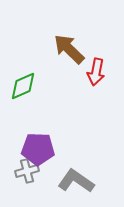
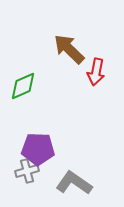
gray L-shape: moved 2 px left, 2 px down
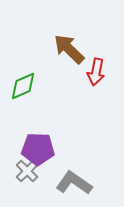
gray cross: rotated 30 degrees counterclockwise
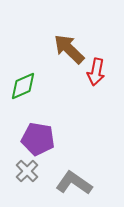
purple pentagon: moved 10 px up; rotated 8 degrees clockwise
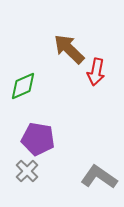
gray L-shape: moved 25 px right, 6 px up
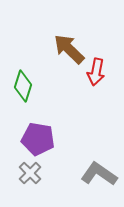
green diamond: rotated 48 degrees counterclockwise
gray cross: moved 3 px right, 2 px down
gray L-shape: moved 3 px up
